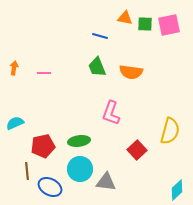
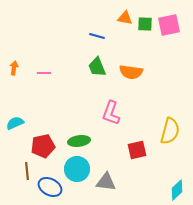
blue line: moved 3 px left
red square: rotated 30 degrees clockwise
cyan circle: moved 3 px left
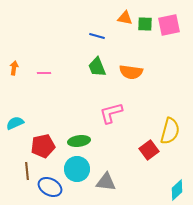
pink L-shape: rotated 55 degrees clockwise
red square: moved 12 px right; rotated 24 degrees counterclockwise
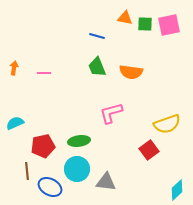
yellow semicircle: moved 3 px left, 7 px up; rotated 56 degrees clockwise
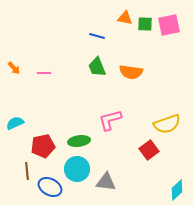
orange arrow: rotated 128 degrees clockwise
pink L-shape: moved 1 px left, 7 px down
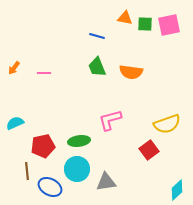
orange arrow: rotated 80 degrees clockwise
gray triangle: rotated 15 degrees counterclockwise
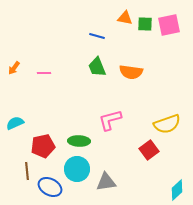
green ellipse: rotated 10 degrees clockwise
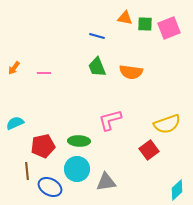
pink square: moved 3 px down; rotated 10 degrees counterclockwise
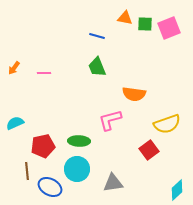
orange semicircle: moved 3 px right, 22 px down
gray triangle: moved 7 px right, 1 px down
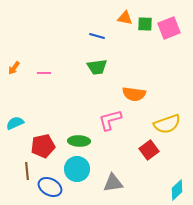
green trapezoid: rotated 75 degrees counterclockwise
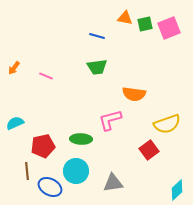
green square: rotated 14 degrees counterclockwise
pink line: moved 2 px right, 3 px down; rotated 24 degrees clockwise
green ellipse: moved 2 px right, 2 px up
cyan circle: moved 1 px left, 2 px down
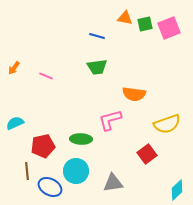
red square: moved 2 px left, 4 px down
